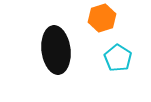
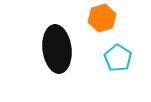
black ellipse: moved 1 px right, 1 px up
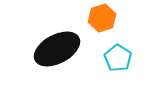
black ellipse: rotated 69 degrees clockwise
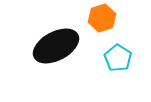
black ellipse: moved 1 px left, 3 px up
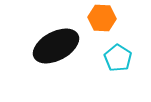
orange hexagon: rotated 20 degrees clockwise
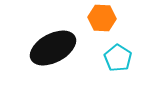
black ellipse: moved 3 px left, 2 px down
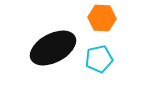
cyan pentagon: moved 19 px left, 1 px down; rotated 28 degrees clockwise
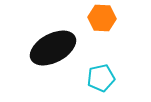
cyan pentagon: moved 2 px right, 19 px down
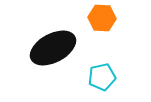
cyan pentagon: moved 1 px right, 1 px up
